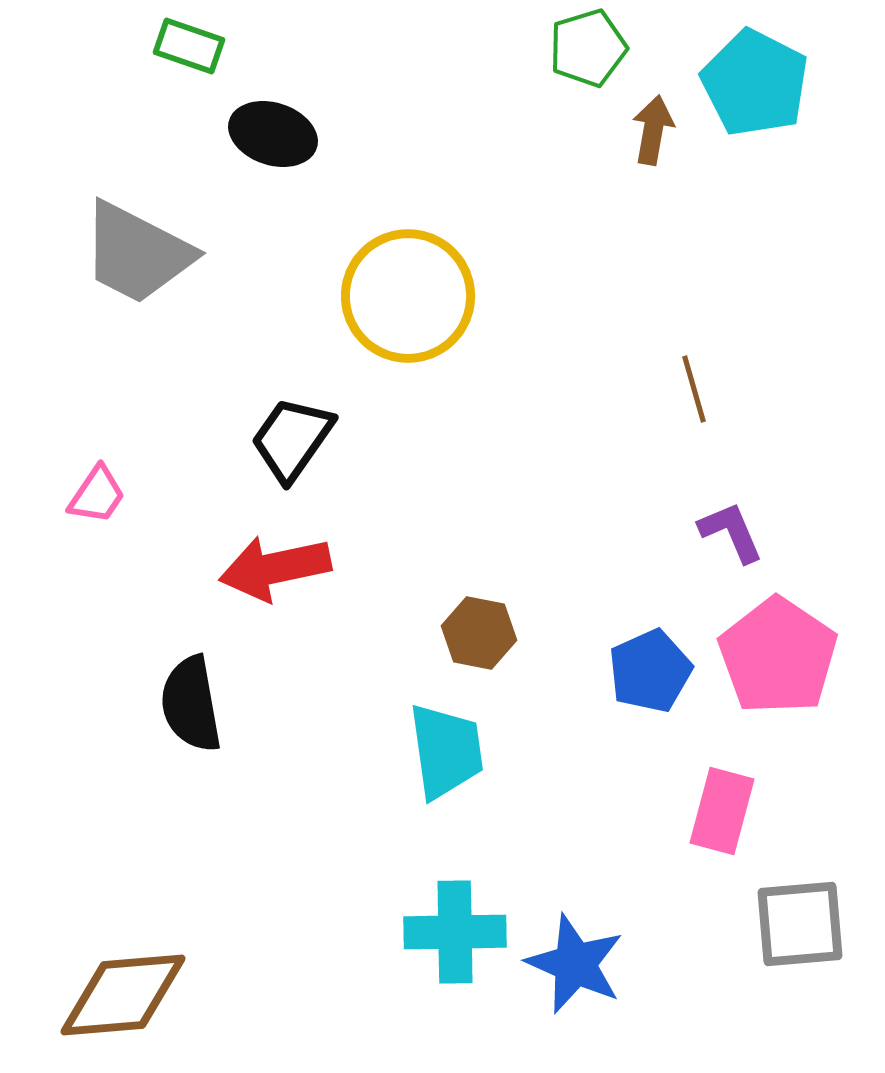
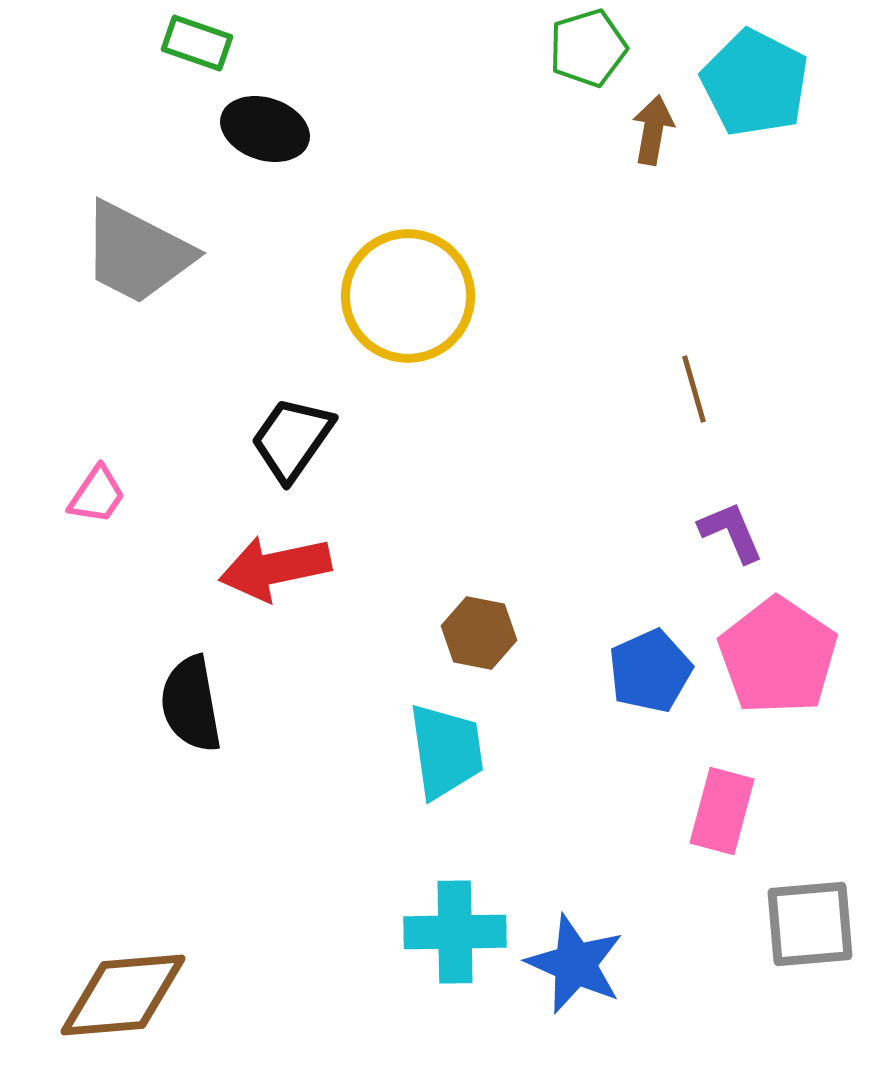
green rectangle: moved 8 px right, 3 px up
black ellipse: moved 8 px left, 5 px up
gray square: moved 10 px right
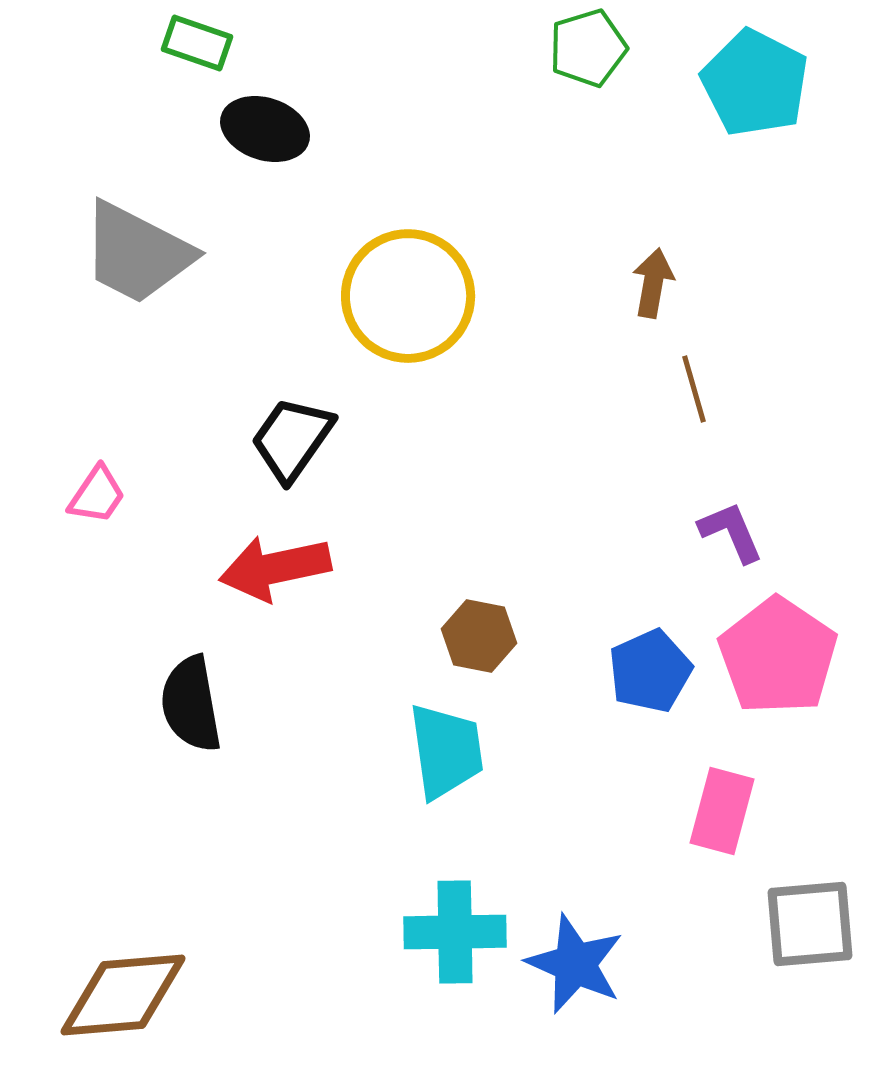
brown arrow: moved 153 px down
brown hexagon: moved 3 px down
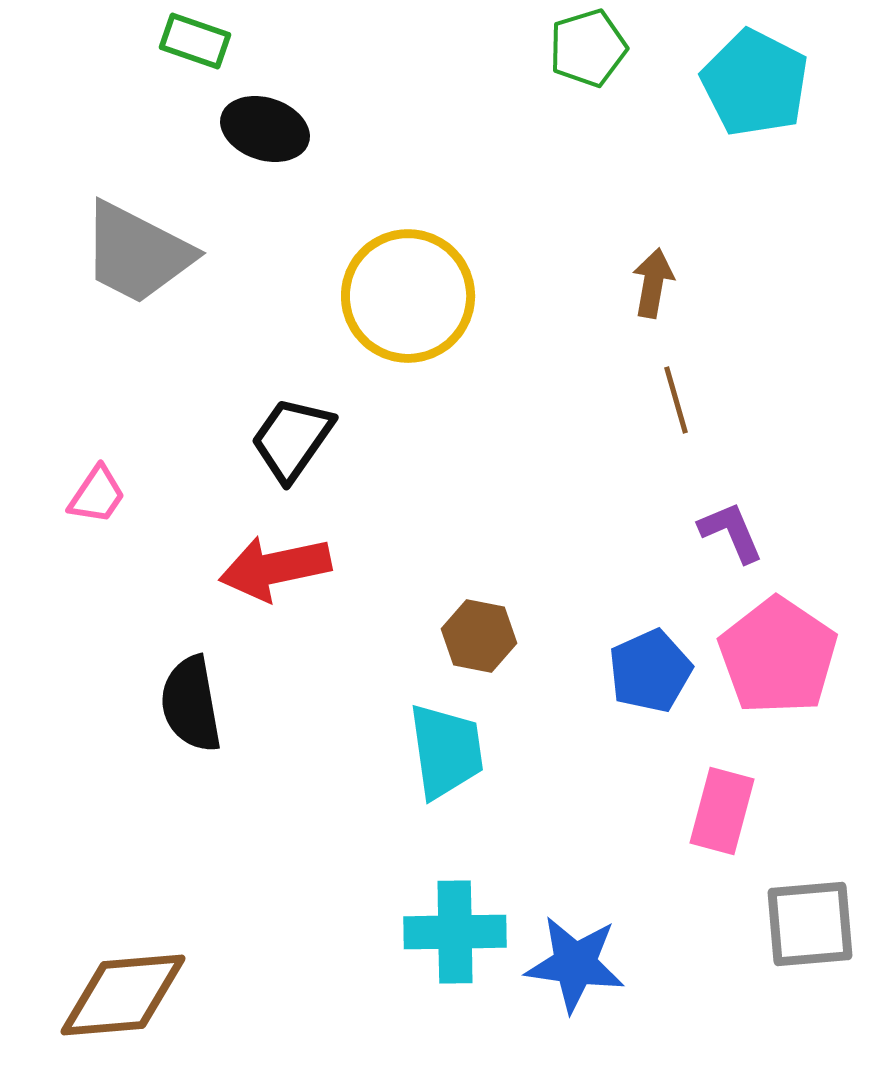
green rectangle: moved 2 px left, 2 px up
brown line: moved 18 px left, 11 px down
blue star: rotated 16 degrees counterclockwise
